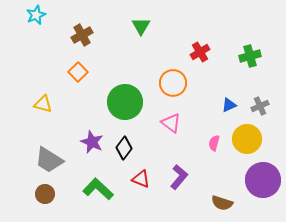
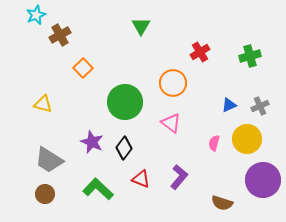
brown cross: moved 22 px left
orange square: moved 5 px right, 4 px up
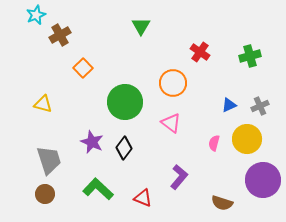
red cross: rotated 24 degrees counterclockwise
gray trapezoid: rotated 140 degrees counterclockwise
red triangle: moved 2 px right, 19 px down
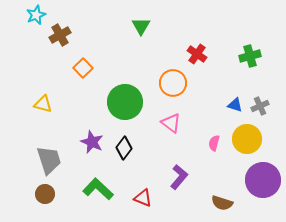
red cross: moved 3 px left, 2 px down
blue triangle: moved 6 px right; rotated 42 degrees clockwise
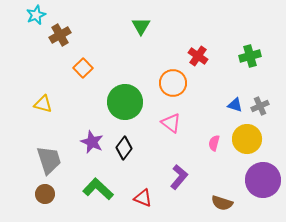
red cross: moved 1 px right, 2 px down
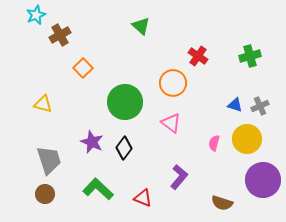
green triangle: rotated 18 degrees counterclockwise
